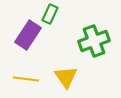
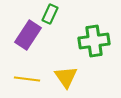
green cross: rotated 12 degrees clockwise
yellow line: moved 1 px right
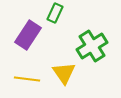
green rectangle: moved 5 px right, 1 px up
green cross: moved 2 px left, 5 px down; rotated 24 degrees counterclockwise
yellow triangle: moved 2 px left, 4 px up
